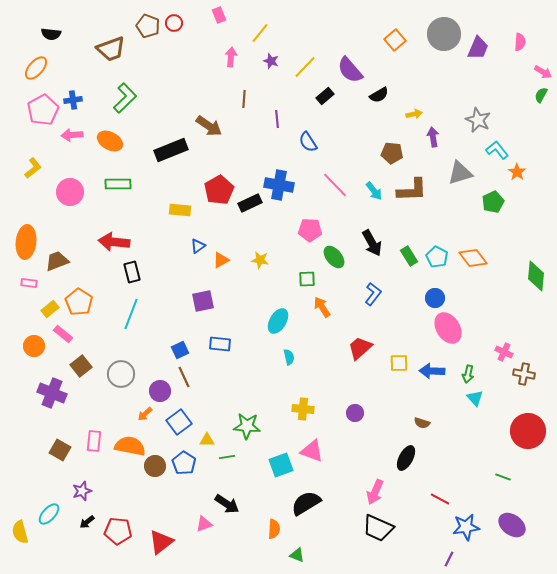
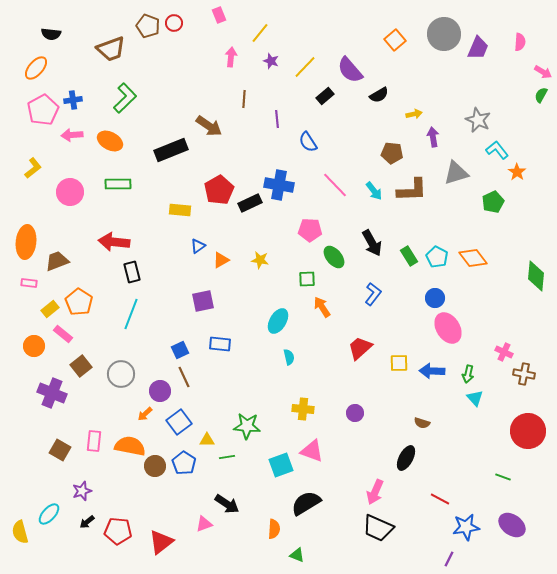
gray triangle at (460, 173): moved 4 px left
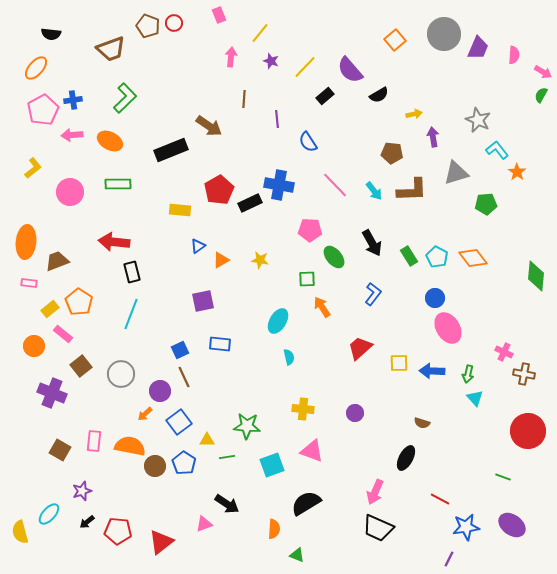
pink semicircle at (520, 42): moved 6 px left, 13 px down
green pentagon at (493, 202): moved 7 px left, 2 px down; rotated 20 degrees clockwise
cyan square at (281, 465): moved 9 px left
